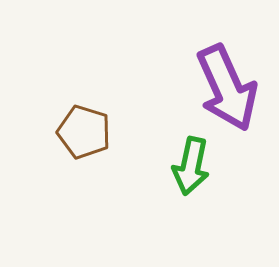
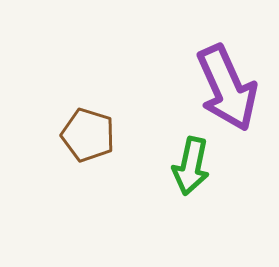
brown pentagon: moved 4 px right, 3 px down
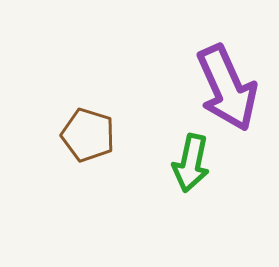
green arrow: moved 3 px up
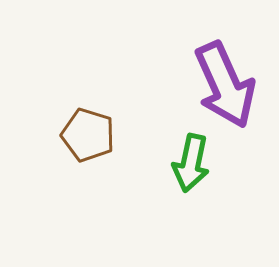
purple arrow: moved 2 px left, 3 px up
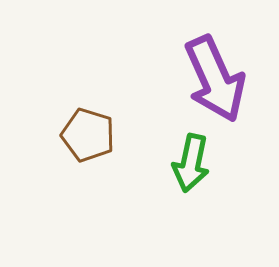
purple arrow: moved 10 px left, 6 px up
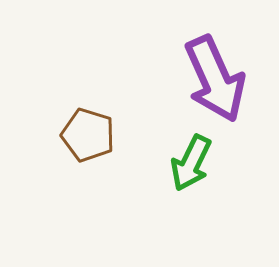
green arrow: rotated 14 degrees clockwise
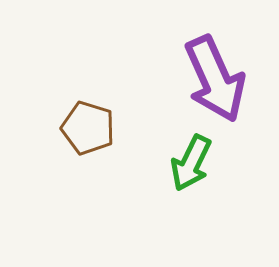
brown pentagon: moved 7 px up
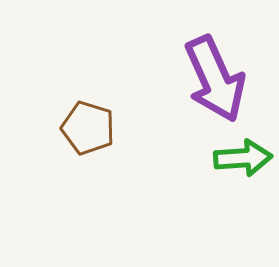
green arrow: moved 52 px right, 5 px up; rotated 120 degrees counterclockwise
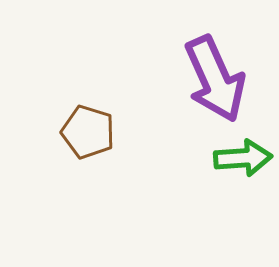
brown pentagon: moved 4 px down
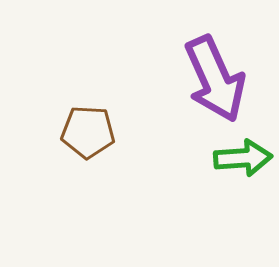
brown pentagon: rotated 14 degrees counterclockwise
